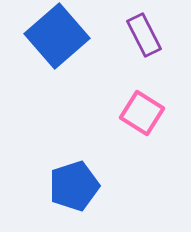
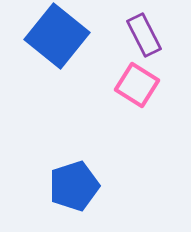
blue square: rotated 10 degrees counterclockwise
pink square: moved 5 px left, 28 px up
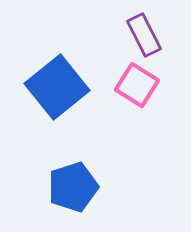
blue square: moved 51 px down; rotated 12 degrees clockwise
blue pentagon: moved 1 px left, 1 px down
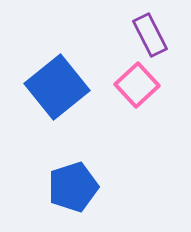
purple rectangle: moved 6 px right
pink square: rotated 15 degrees clockwise
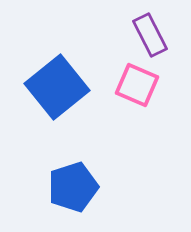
pink square: rotated 24 degrees counterclockwise
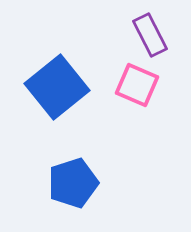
blue pentagon: moved 4 px up
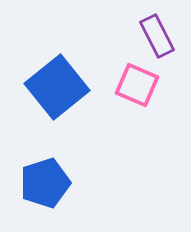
purple rectangle: moved 7 px right, 1 px down
blue pentagon: moved 28 px left
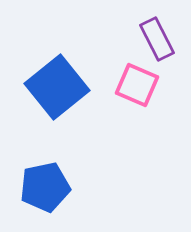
purple rectangle: moved 3 px down
blue pentagon: moved 4 px down; rotated 6 degrees clockwise
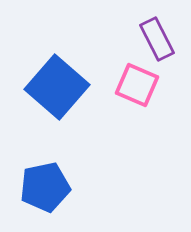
blue square: rotated 10 degrees counterclockwise
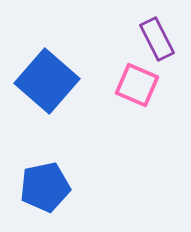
blue square: moved 10 px left, 6 px up
